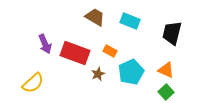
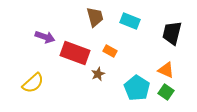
brown trapezoid: rotated 45 degrees clockwise
purple arrow: moved 7 px up; rotated 48 degrees counterclockwise
cyan pentagon: moved 6 px right, 16 px down; rotated 15 degrees counterclockwise
green square: rotated 14 degrees counterclockwise
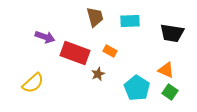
cyan rectangle: rotated 24 degrees counterclockwise
black trapezoid: rotated 95 degrees counterclockwise
green square: moved 4 px right
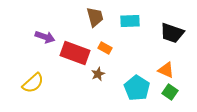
black trapezoid: rotated 10 degrees clockwise
orange rectangle: moved 5 px left, 3 px up
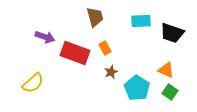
cyan rectangle: moved 11 px right
orange rectangle: rotated 32 degrees clockwise
brown star: moved 13 px right, 2 px up
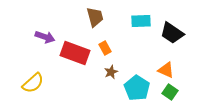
black trapezoid: rotated 15 degrees clockwise
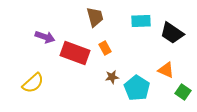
brown star: moved 1 px right, 5 px down; rotated 16 degrees clockwise
green square: moved 13 px right
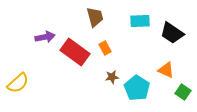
cyan rectangle: moved 1 px left
purple arrow: rotated 30 degrees counterclockwise
red rectangle: moved 1 px up; rotated 16 degrees clockwise
yellow semicircle: moved 15 px left
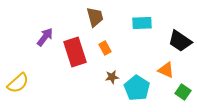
cyan rectangle: moved 2 px right, 2 px down
black trapezoid: moved 8 px right, 8 px down
purple arrow: rotated 42 degrees counterclockwise
red rectangle: rotated 36 degrees clockwise
